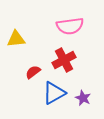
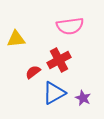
red cross: moved 5 px left
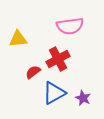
yellow triangle: moved 2 px right
red cross: moved 1 px left, 1 px up
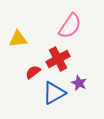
pink semicircle: rotated 48 degrees counterclockwise
purple star: moved 4 px left, 15 px up
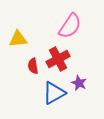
red semicircle: moved 6 px up; rotated 63 degrees counterclockwise
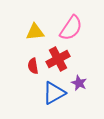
pink semicircle: moved 1 px right, 2 px down
yellow triangle: moved 17 px right, 7 px up
